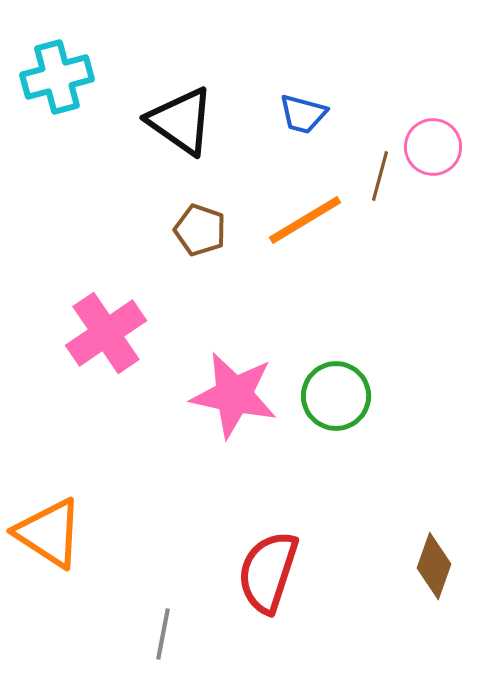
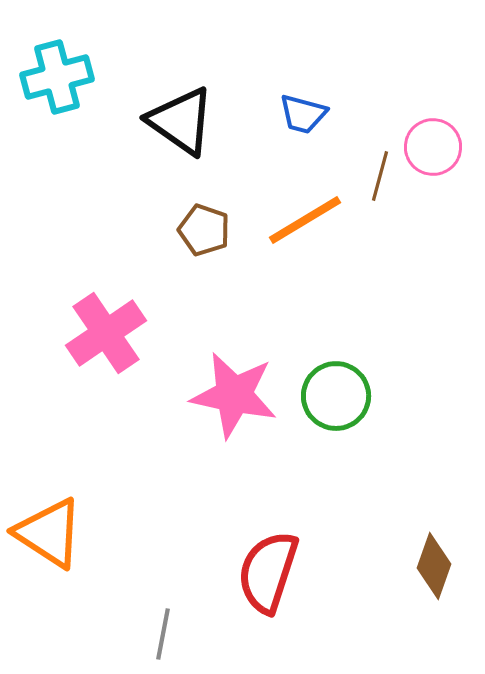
brown pentagon: moved 4 px right
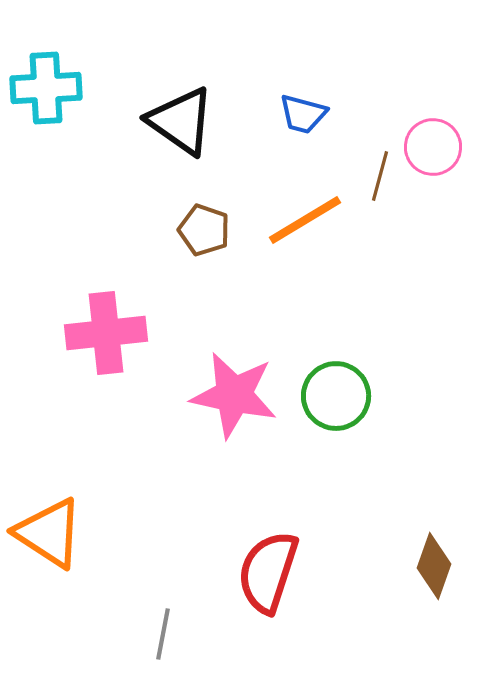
cyan cross: moved 11 px left, 11 px down; rotated 12 degrees clockwise
pink cross: rotated 28 degrees clockwise
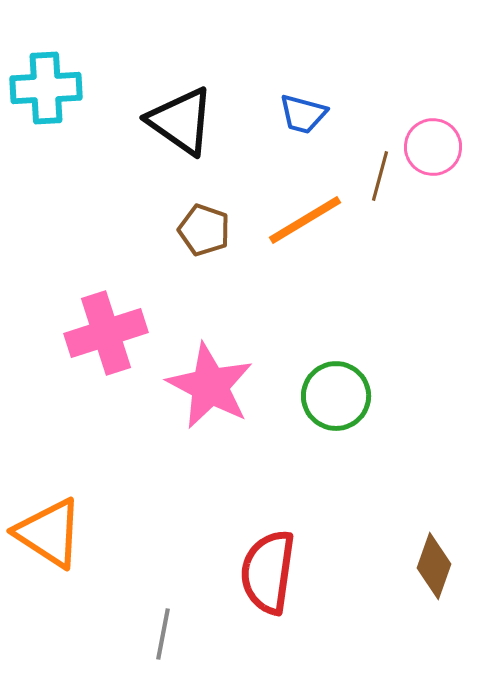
pink cross: rotated 12 degrees counterclockwise
pink star: moved 24 px left, 9 px up; rotated 16 degrees clockwise
red semicircle: rotated 10 degrees counterclockwise
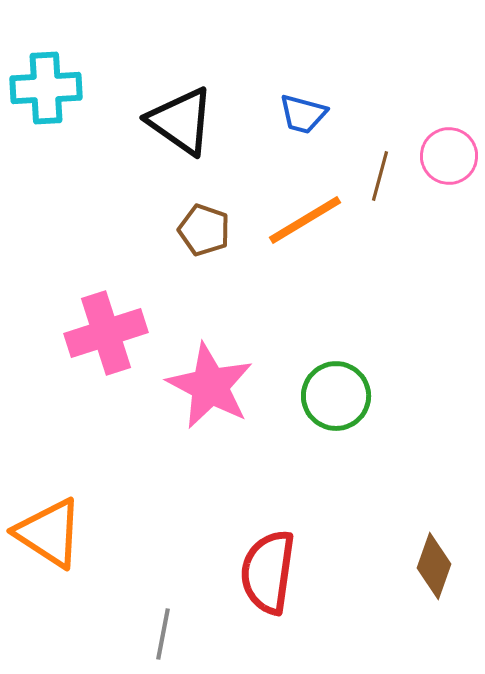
pink circle: moved 16 px right, 9 px down
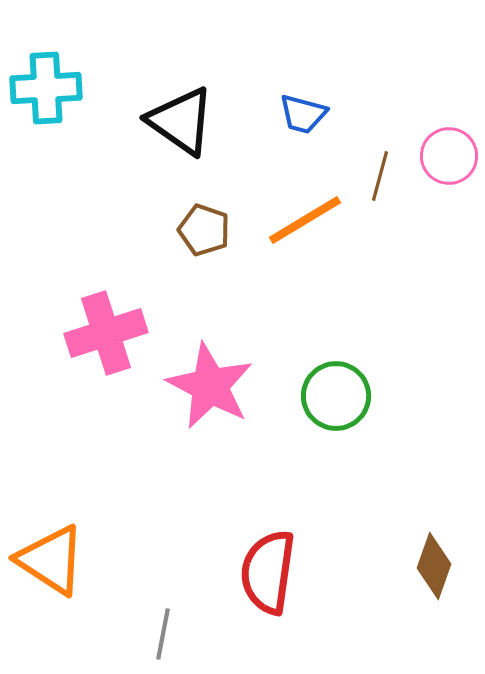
orange triangle: moved 2 px right, 27 px down
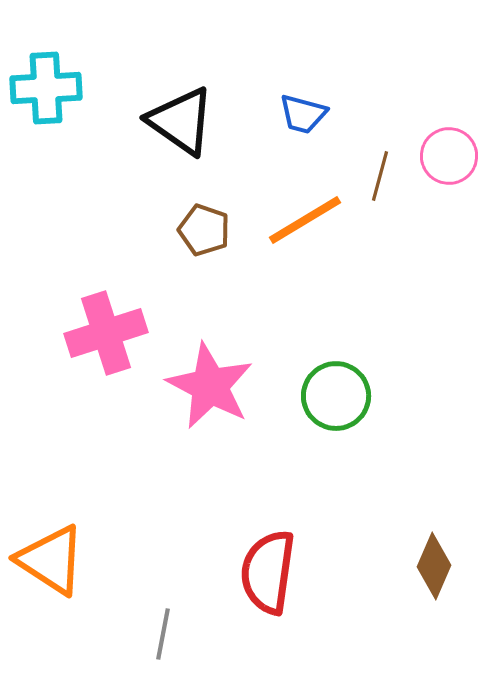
brown diamond: rotated 4 degrees clockwise
